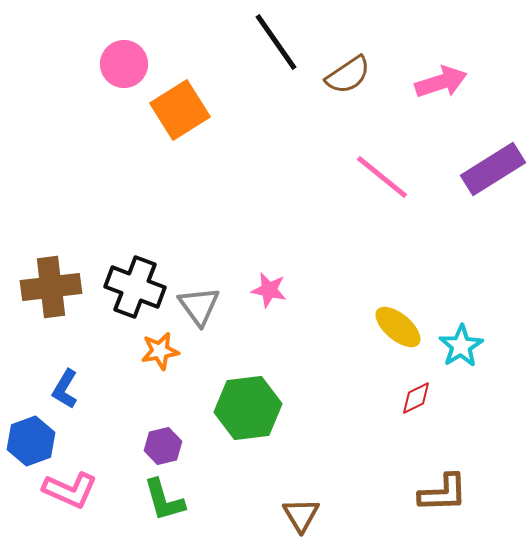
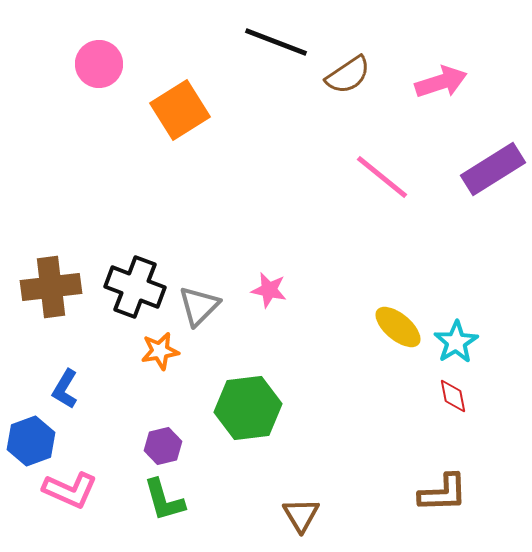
black line: rotated 34 degrees counterclockwise
pink circle: moved 25 px left
gray triangle: rotated 21 degrees clockwise
cyan star: moved 5 px left, 4 px up
red diamond: moved 37 px right, 2 px up; rotated 75 degrees counterclockwise
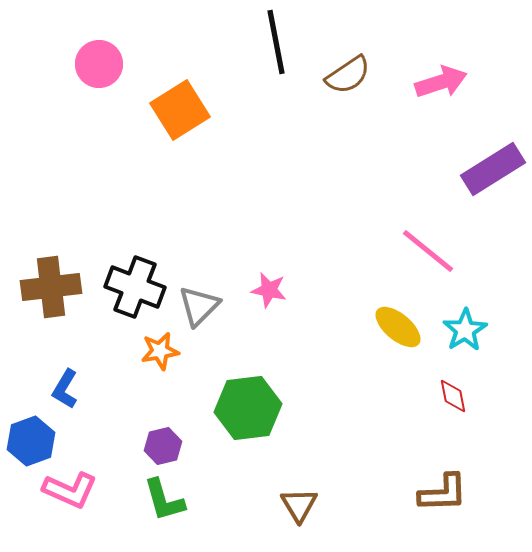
black line: rotated 58 degrees clockwise
pink line: moved 46 px right, 74 px down
cyan star: moved 9 px right, 12 px up
brown triangle: moved 2 px left, 10 px up
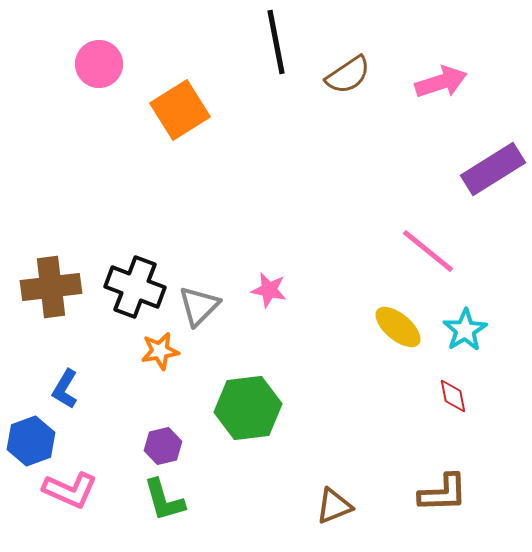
brown triangle: moved 35 px right, 1 px down; rotated 39 degrees clockwise
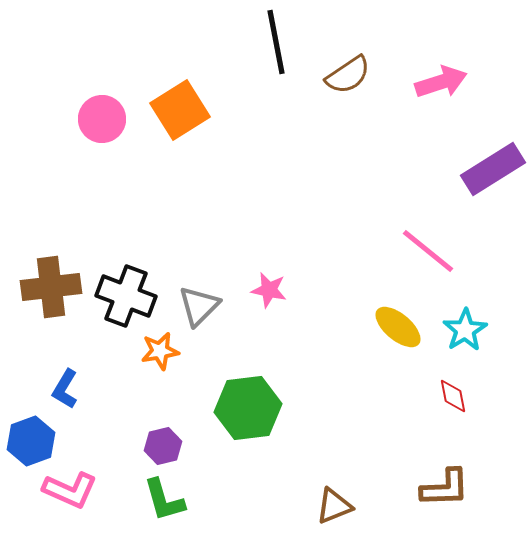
pink circle: moved 3 px right, 55 px down
black cross: moved 9 px left, 9 px down
brown L-shape: moved 2 px right, 5 px up
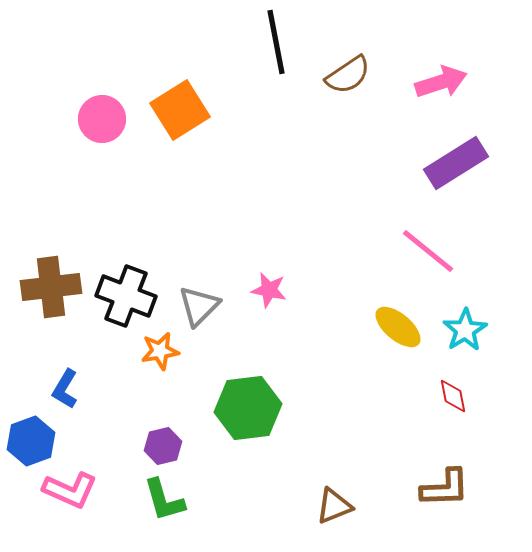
purple rectangle: moved 37 px left, 6 px up
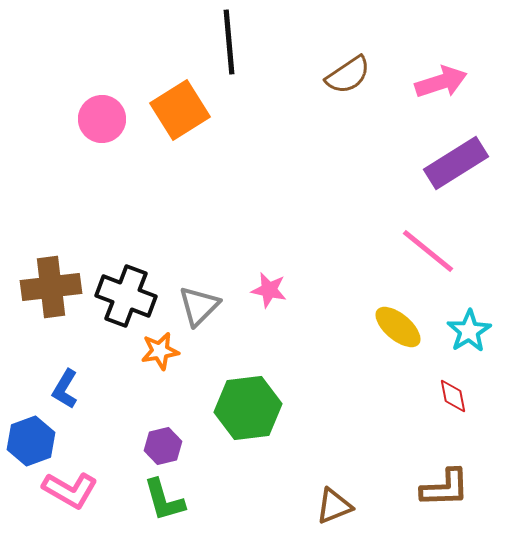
black line: moved 47 px left; rotated 6 degrees clockwise
cyan star: moved 4 px right, 1 px down
pink L-shape: rotated 6 degrees clockwise
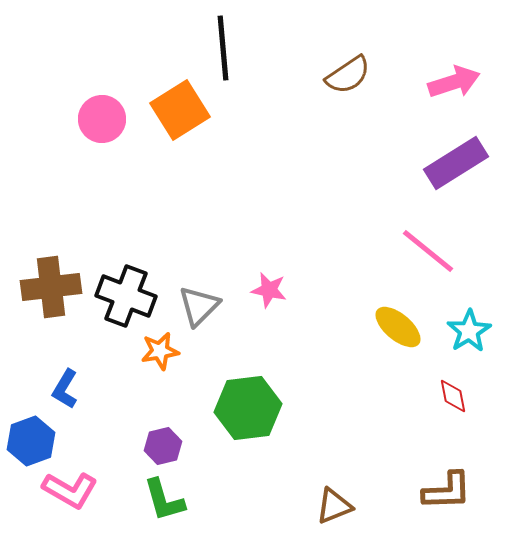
black line: moved 6 px left, 6 px down
pink arrow: moved 13 px right
brown L-shape: moved 2 px right, 3 px down
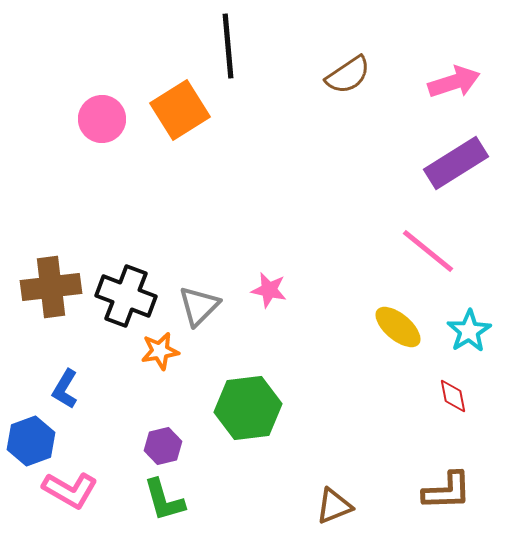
black line: moved 5 px right, 2 px up
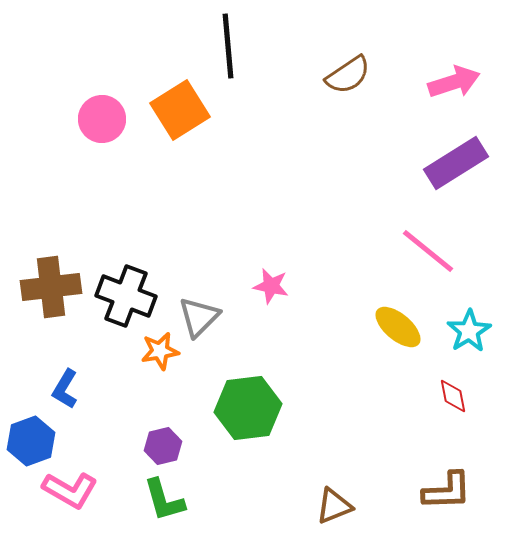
pink star: moved 2 px right, 4 px up
gray triangle: moved 11 px down
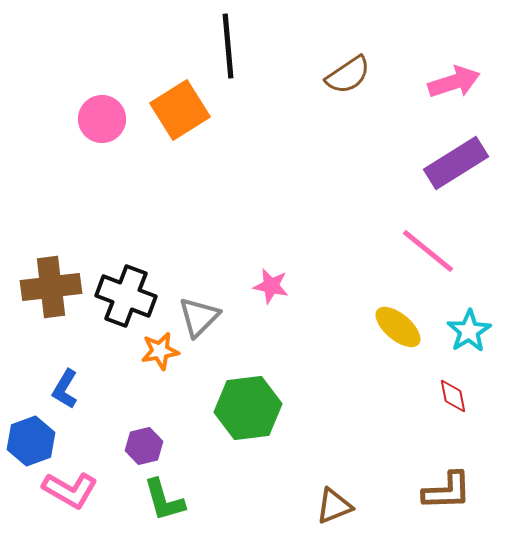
purple hexagon: moved 19 px left
